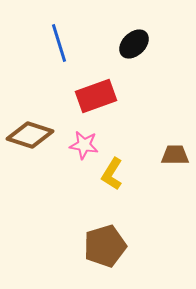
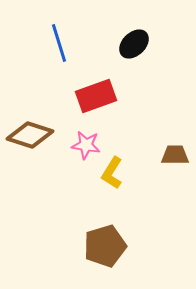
pink star: moved 2 px right
yellow L-shape: moved 1 px up
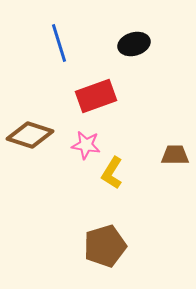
black ellipse: rotated 28 degrees clockwise
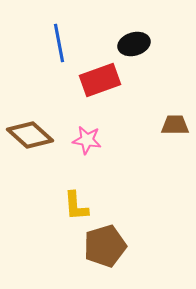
blue line: rotated 6 degrees clockwise
red rectangle: moved 4 px right, 16 px up
brown diamond: rotated 24 degrees clockwise
pink star: moved 1 px right, 5 px up
brown trapezoid: moved 30 px up
yellow L-shape: moved 36 px left, 33 px down; rotated 36 degrees counterclockwise
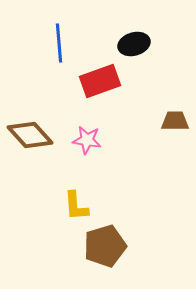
blue line: rotated 6 degrees clockwise
red rectangle: moved 1 px down
brown trapezoid: moved 4 px up
brown diamond: rotated 6 degrees clockwise
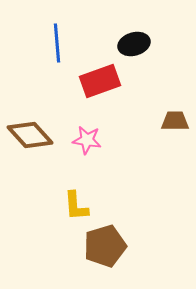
blue line: moved 2 px left
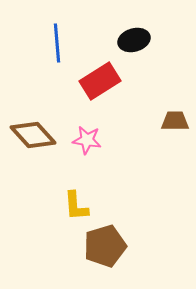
black ellipse: moved 4 px up
red rectangle: rotated 12 degrees counterclockwise
brown diamond: moved 3 px right
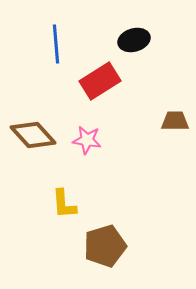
blue line: moved 1 px left, 1 px down
yellow L-shape: moved 12 px left, 2 px up
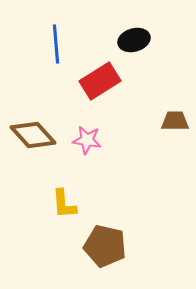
brown pentagon: rotated 30 degrees clockwise
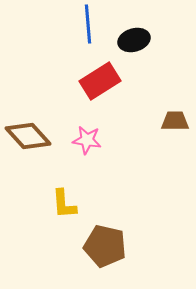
blue line: moved 32 px right, 20 px up
brown diamond: moved 5 px left, 1 px down
